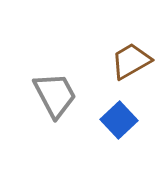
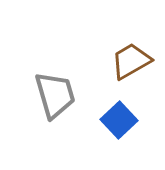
gray trapezoid: rotated 12 degrees clockwise
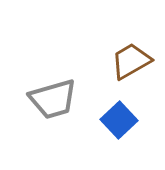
gray trapezoid: moved 2 px left, 4 px down; rotated 90 degrees clockwise
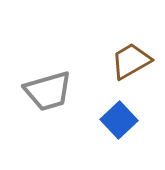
gray trapezoid: moved 5 px left, 8 px up
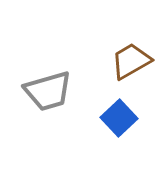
blue square: moved 2 px up
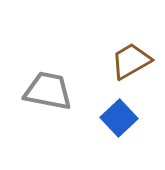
gray trapezoid: rotated 153 degrees counterclockwise
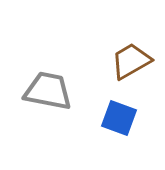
blue square: rotated 27 degrees counterclockwise
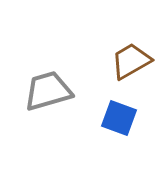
gray trapezoid: rotated 27 degrees counterclockwise
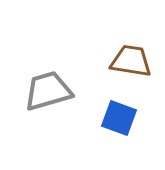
brown trapezoid: rotated 39 degrees clockwise
